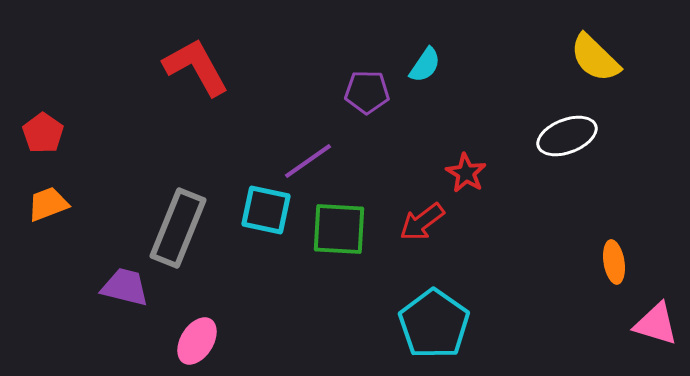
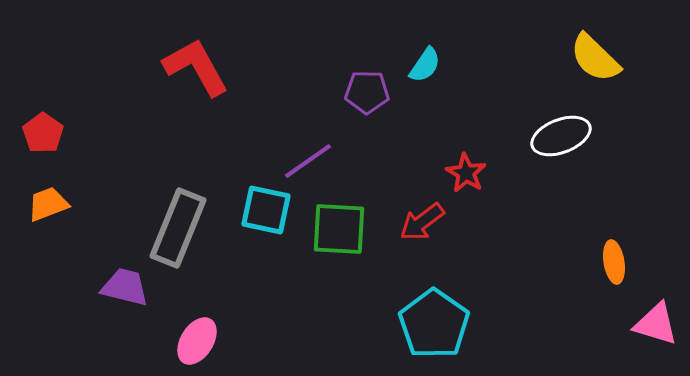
white ellipse: moved 6 px left
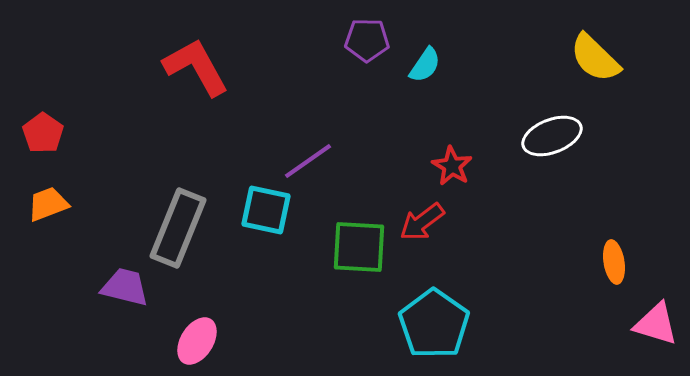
purple pentagon: moved 52 px up
white ellipse: moved 9 px left
red star: moved 14 px left, 7 px up
green square: moved 20 px right, 18 px down
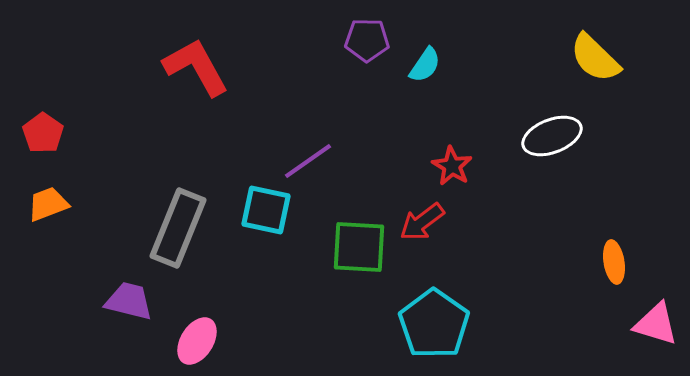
purple trapezoid: moved 4 px right, 14 px down
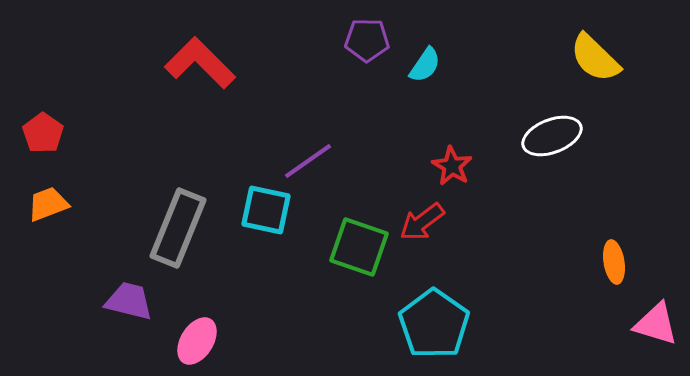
red L-shape: moved 4 px right, 4 px up; rotated 16 degrees counterclockwise
green square: rotated 16 degrees clockwise
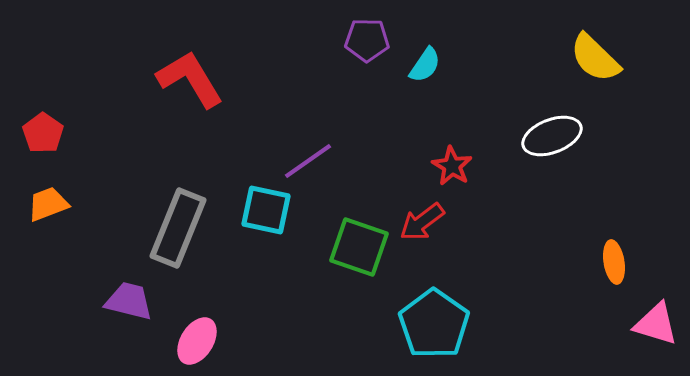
red L-shape: moved 10 px left, 16 px down; rotated 14 degrees clockwise
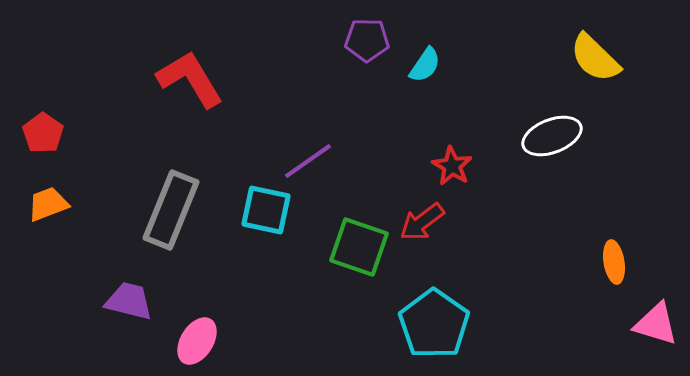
gray rectangle: moved 7 px left, 18 px up
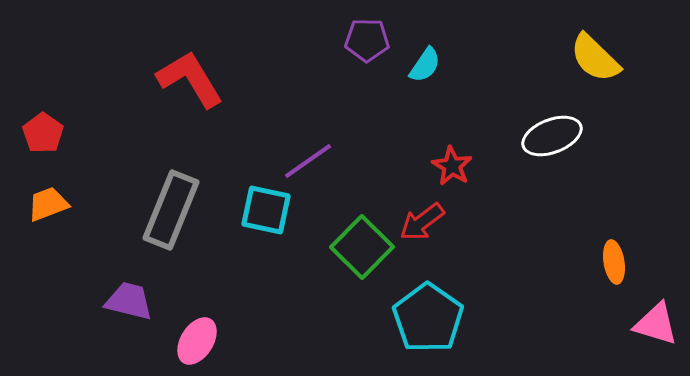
green square: moved 3 px right; rotated 26 degrees clockwise
cyan pentagon: moved 6 px left, 6 px up
